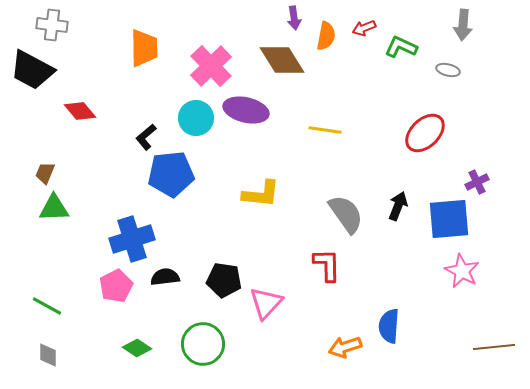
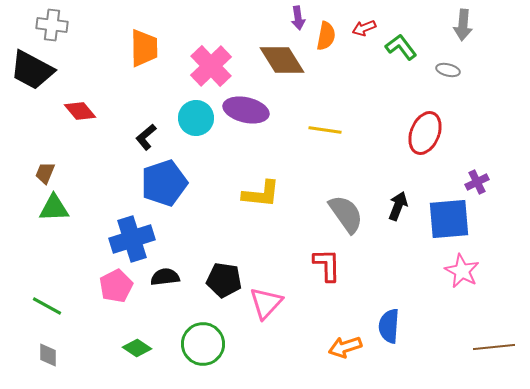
purple arrow: moved 4 px right
green L-shape: rotated 28 degrees clockwise
red ellipse: rotated 24 degrees counterclockwise
blue pentagon: moved 7 px left, 9 px down; rotated 12 degrees counterclockwise
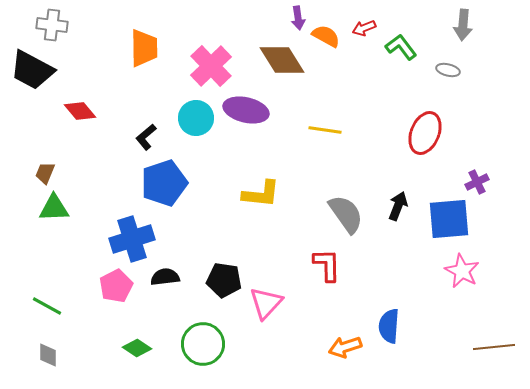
orange semicircle: rotated 72 degrees counterclockwise
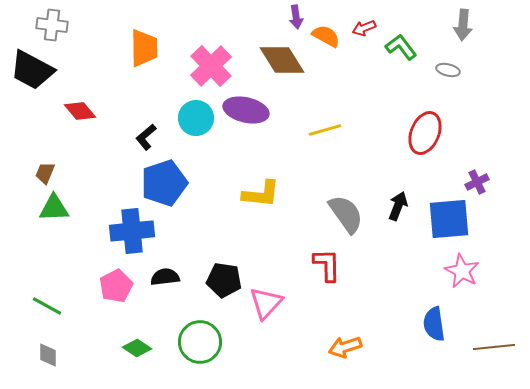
purple arrow: moved 2 px left, 1 px up
yellow line: rotated 24 degrees counterclockwise
blue cross: moved 8 px up; rotated 12 degrees clockwise
blue semicircle: moved 45 px right, 2 px up; rotated 12 degrees counterclockwise
green circle: moved 3 px left, 2 px up
